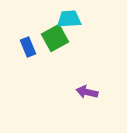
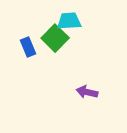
cyan trapezoid: moved 2 px down
green square: rotated 16 degrees counterclockwise
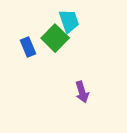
cyan trapezoid: rotated 75 degrees clockwise
purple arrow: moved 5 px left; rotated 120 degrees counterclockwise
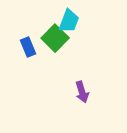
cyan trapezoid: rotated 40 degrees clockwise
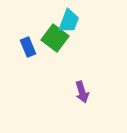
green square: rotated 8 degrees counterclockwise
